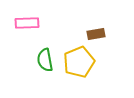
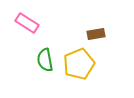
pink rectangle: rotated 35 degrees clockwise
yellow pentagon: moved 2 px down
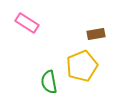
green semicircle: moved 4 px right, 22 px down
yellow pentagon: moved 3 px right, 2 px down
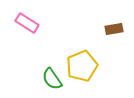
brown rectangle: moved 18 px right, 5 px up
green semicircle: moved 3 px right, 3 px up; rotated 25 degrees counterclockwise
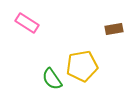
yellow pentagon: rotated 12 degrees clockwise
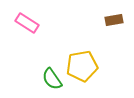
brown rectangle: moved 9 px up
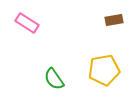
yellow pentagon: moved 22 px right, 4 px down
green semicircle: moved 2 px right
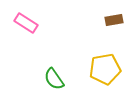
pink rectangle: moved 1 px left
yellow pentagon: moved 1 px right, 1 px up
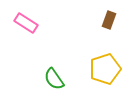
brown rectangle: moved 5 px left; rotated 60 degrees counterclockwise
yellow pentagon: rotated 8 degrees counterclockwise
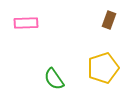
pink rectangle: rotated 35 degrees counterclockwise
yellow pentagon: moved 2 px left, 1 px up
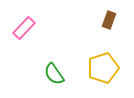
pink rectangle: moved 2 px left, 5 px down; rotated 45 degrees counterclockwise
green semicircle: moved 5 px up
